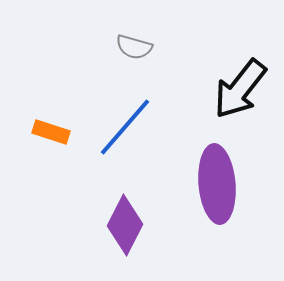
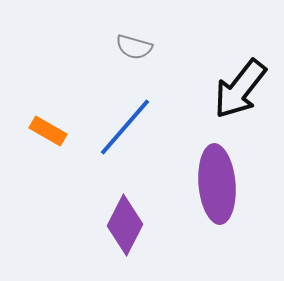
orange rectangle: moved 3 px left, 1 px up; rotated 12 degrees clockwise
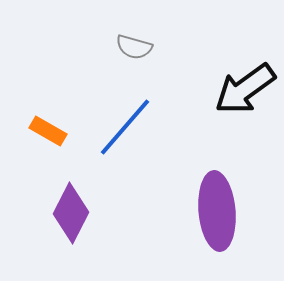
black arrow: moved 5 px right; rotated 16 degrees clockwise
purple ellipse: moved 27 px down
purple diamond: moved 54 px left, 12 px up
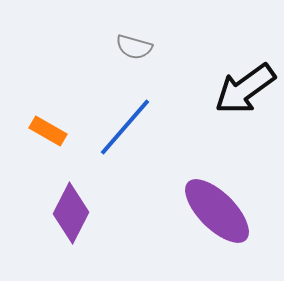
purple ellipse: rotated 40 degrees counterclockwise
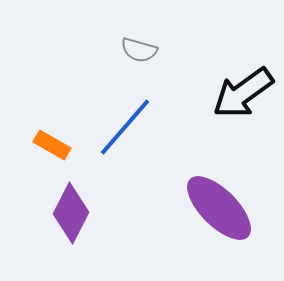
gray semicircle: moved 5 px right, 3 px down
black arrow: moved 2 px left, 4 px down
orange rectangle: moved 4 px right, 14 px down
purple ellipse: moved 2 px right, 3 px up
